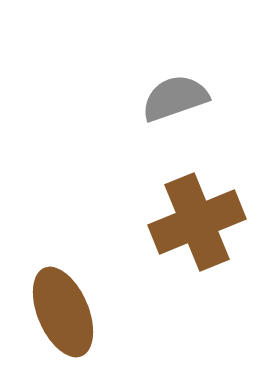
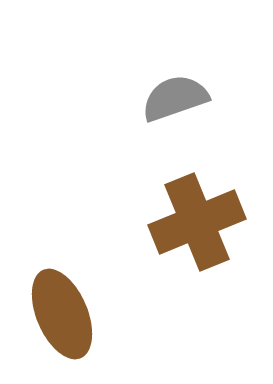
brown ellipse: moved 1 px left, 2 px down
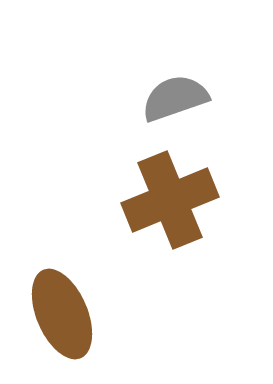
brown cross: moved 27 px left, 22 px up
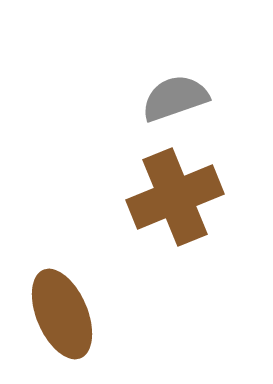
brown cross: moved 5 px right, 3 px up
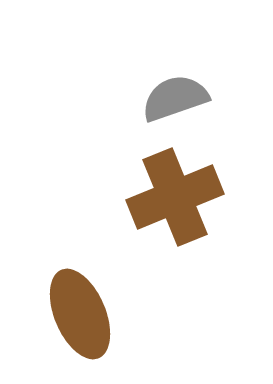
brown ellipse: moved 18 px right
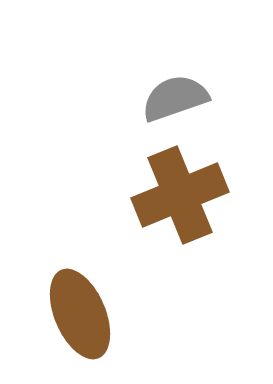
brown cross: moved 5 px right, 2 px up
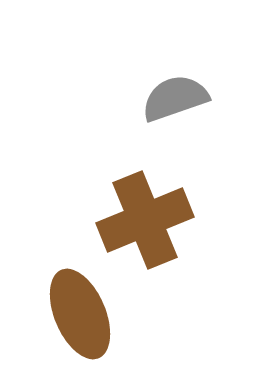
brown cross: moved 35 px left, 25 px down
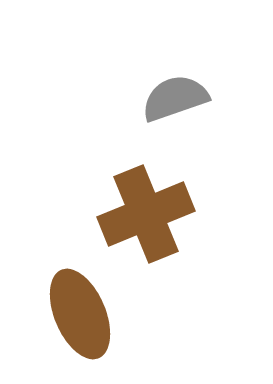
brown cross: moved 1 px right, 6 px up
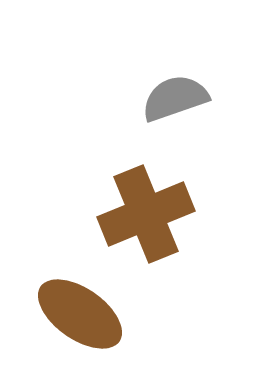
brown ellipse: rotated 32 degrees counterclockwise
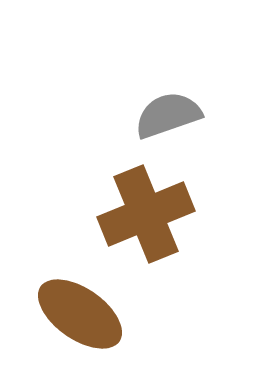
gray semicircle: moved 7 px left, 17 px down
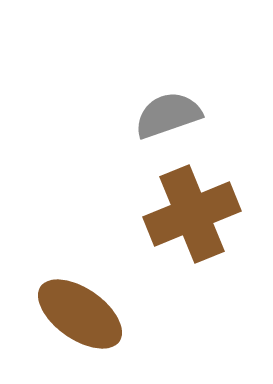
brown cross: moved 46 px right
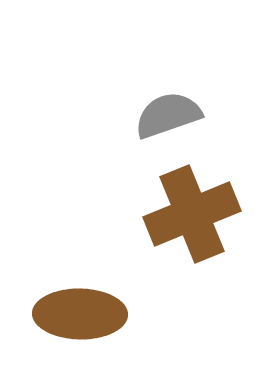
brown ellipse: rotated 34 degrees counterclockwise
